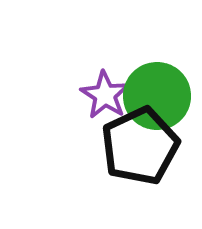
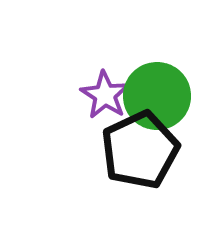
black pentagon: moved 4 px down
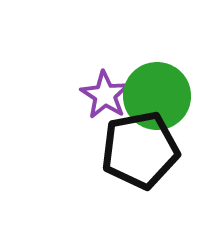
black pentagon: rotated 14 degrees clockwise
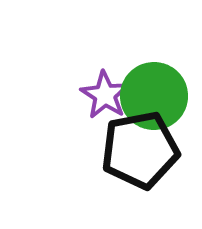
green circle: moved 3 px left
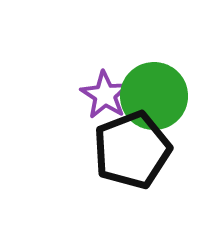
black pentagon: moved 8 px left; rotated 10 degrees counterclockwise
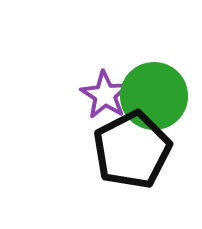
black pentagon: rotated 6 degrees counterclockwise
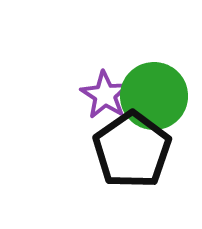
black pentagon: rotated 8 degrees counterclockwise
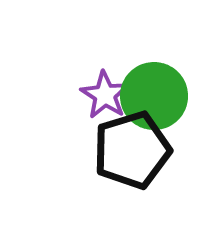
black pentagon: rotated 18 degrees clockwise
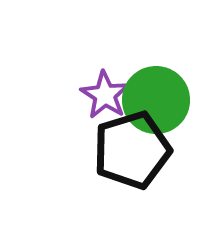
green circle: moved 2 px right, 4 px down
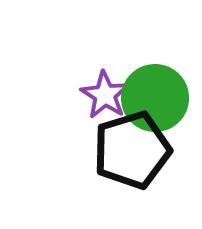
green circle: moved 1 px left, 2 px up
